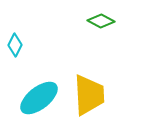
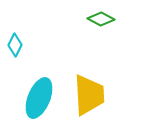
green diamond: moved 2 px up
cyan ellipse: rotated 30 degrees counterclockwise
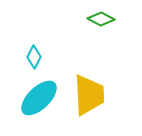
cyan diamond: moved 19 px right, 12 px down
cyan ellipse: rotated 24 degrees clockwise
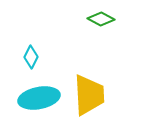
cyan diamond: moved 3 px left
cyan ellipse: rotated 33 degrees clockwise
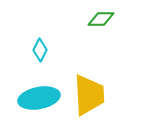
green diamond: rotated 28 degrees counterclockwise
cyan diamond: moved 9 px right, 7 px up
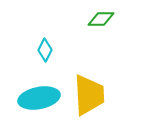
cyan diamond: moved 5 px right
